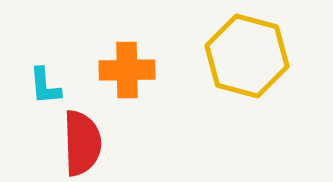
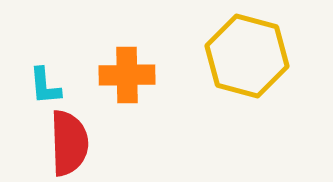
orange cross: moved 5 px down
red semicircle: moved 13 px left
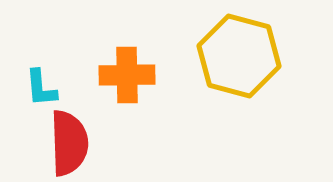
yellow hexagon: moved 8 px left
cyan L-shape: moved 4 px left, 2 px down
